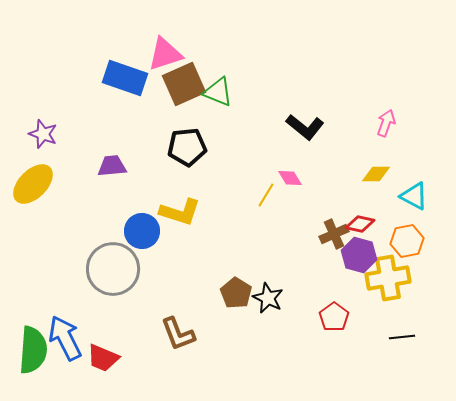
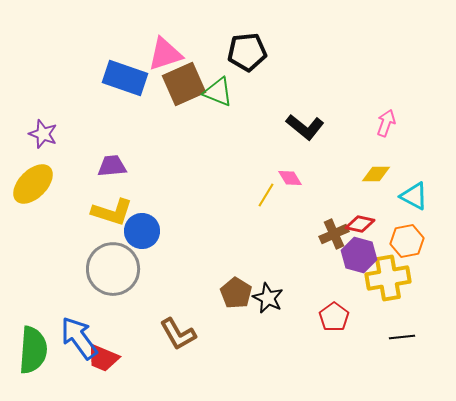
black pentagon: moved 60 px right, 95 px up
yellow L-shape: moved 68 px left
brown L-shape: rotated 9 degrees counterclockwise
blue arrow: moved 14 px right; rotated 9 degrees counterclockwise
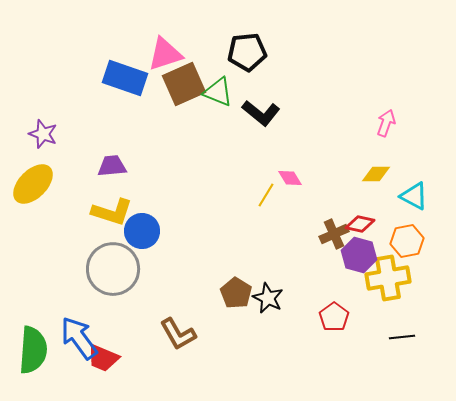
black L-shape: moved 44 px left, 14 px up
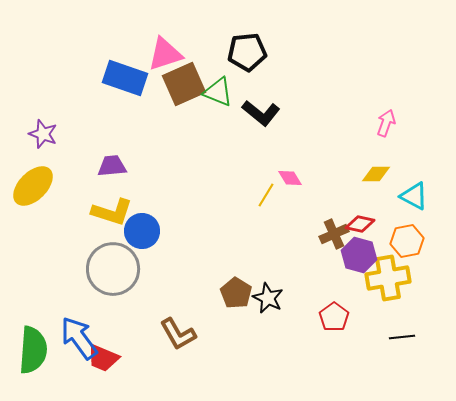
yellow ellipse: moved 2 px down
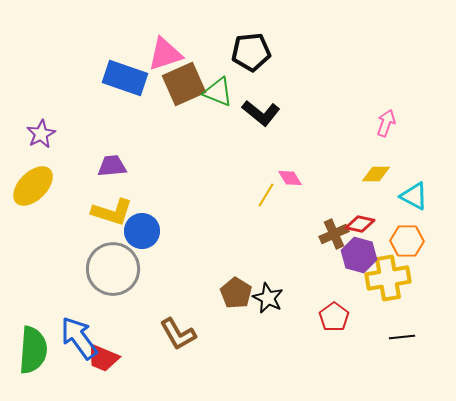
black pentagon: moved 4 px right
purple star: moved 2 px left; rotated 24 degrees clockwise
orange hexagon: rotated 12 degrees clockwise
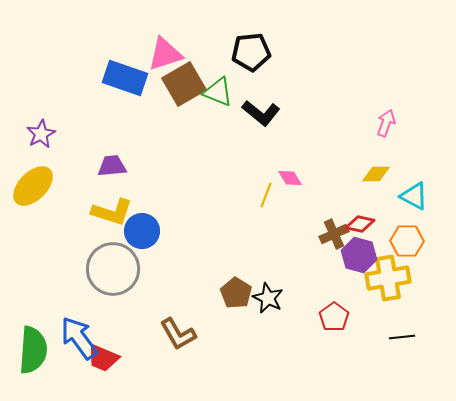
brown square: rotated 6 degrees counterclockwise
yellow line: rotated 10 degrees counterclockwise
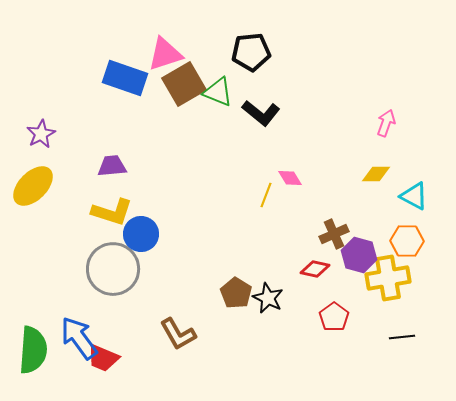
red diamond: moved 45 px left, 45 px down
blue circle: moved 1 px left, 3 px down
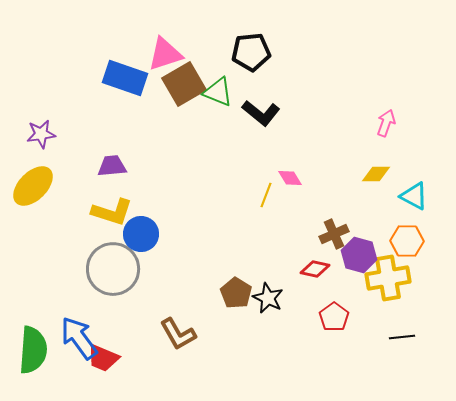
purple star: rotated 20 degrees clockwise
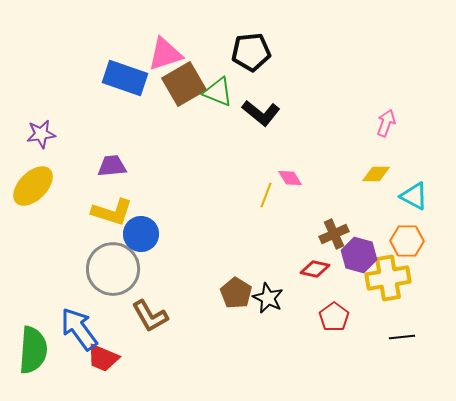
brown L-shape: moved 28 px left, 18 px up
blue arrow: moved 9 px up
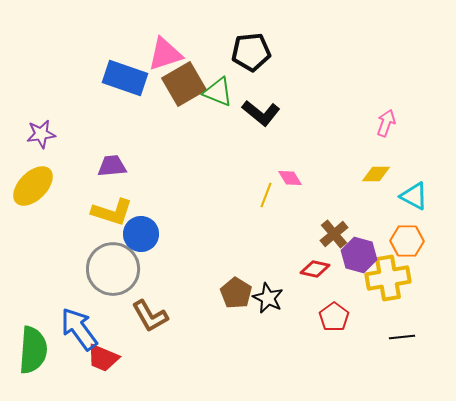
brown cross: rotated 16 degrees counterclockwise
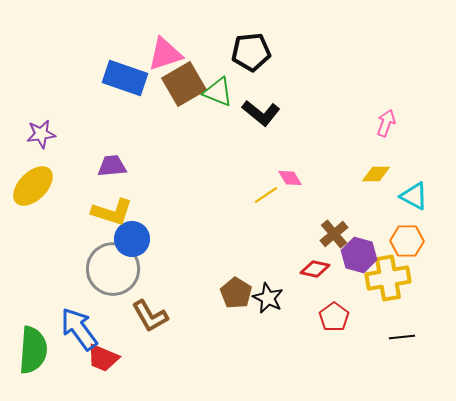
yellow line: rotated 35 degrees clockwise
blue circle: moved 9 px left, 5 px down
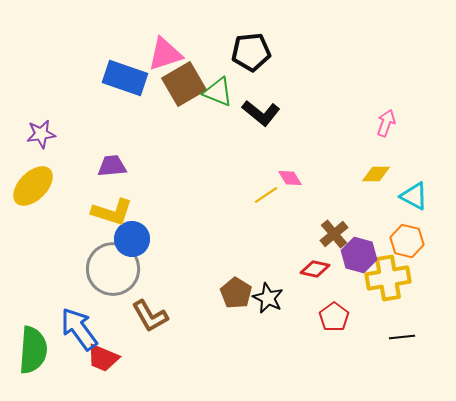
orange hexagon: rotated 12 degrees clockwise
